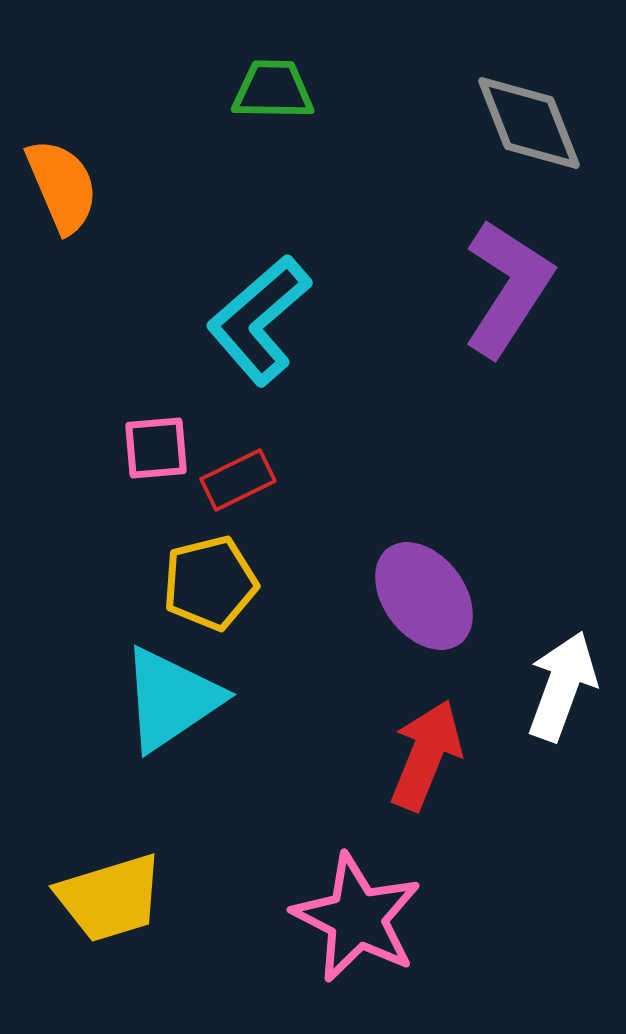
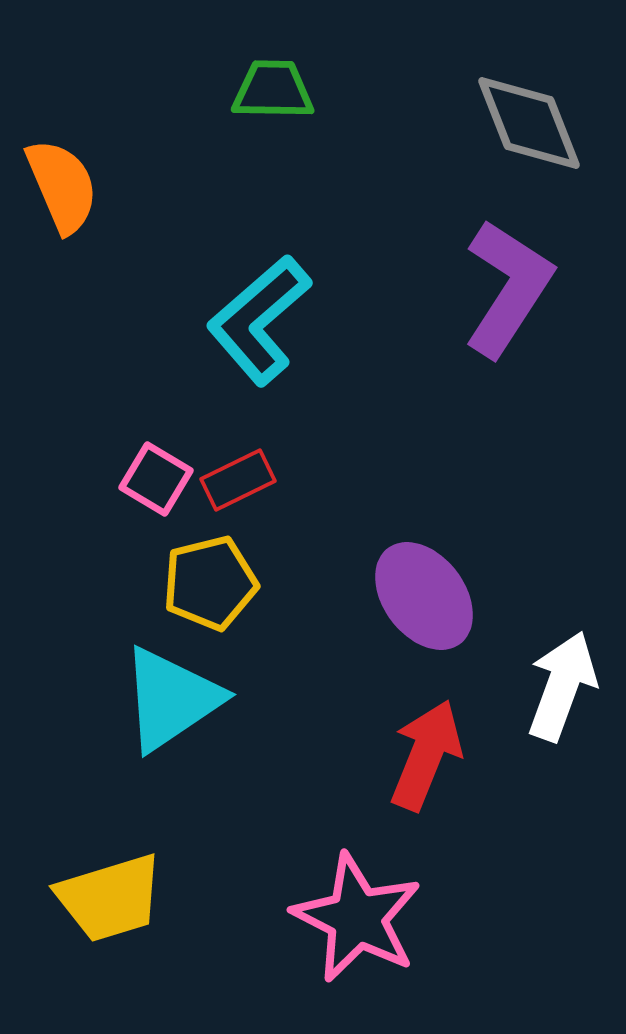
pink square: moved 31 px down; rotated 36 degrees clockwise
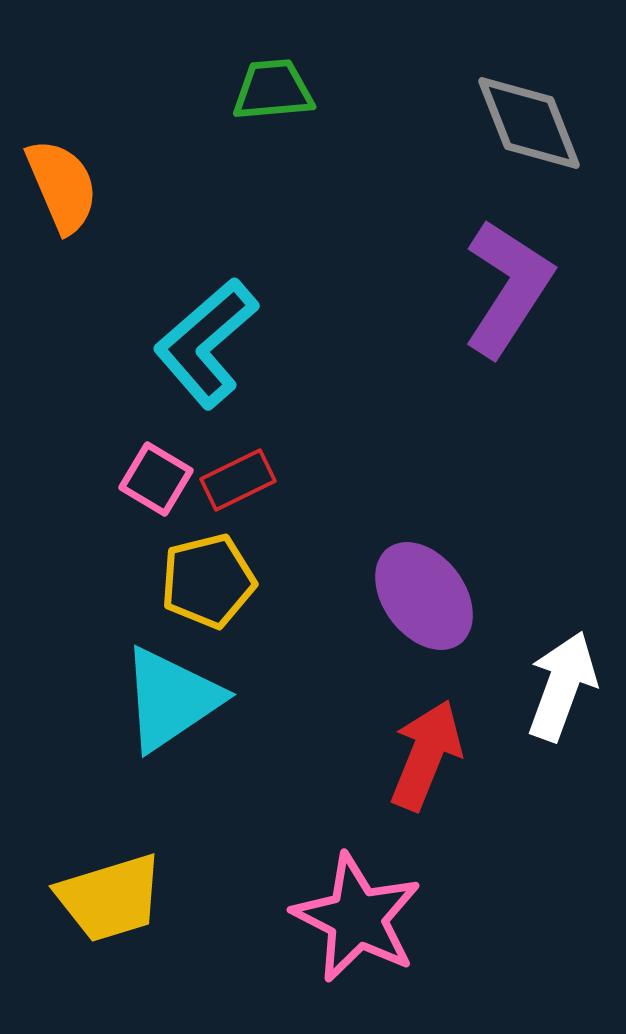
green trapezoid: rotated 6 degrees counterclockwise
cyan L-shape: moved 53 px left, 23 px down
yellow pentagon: moved 2 px left, 2 px up
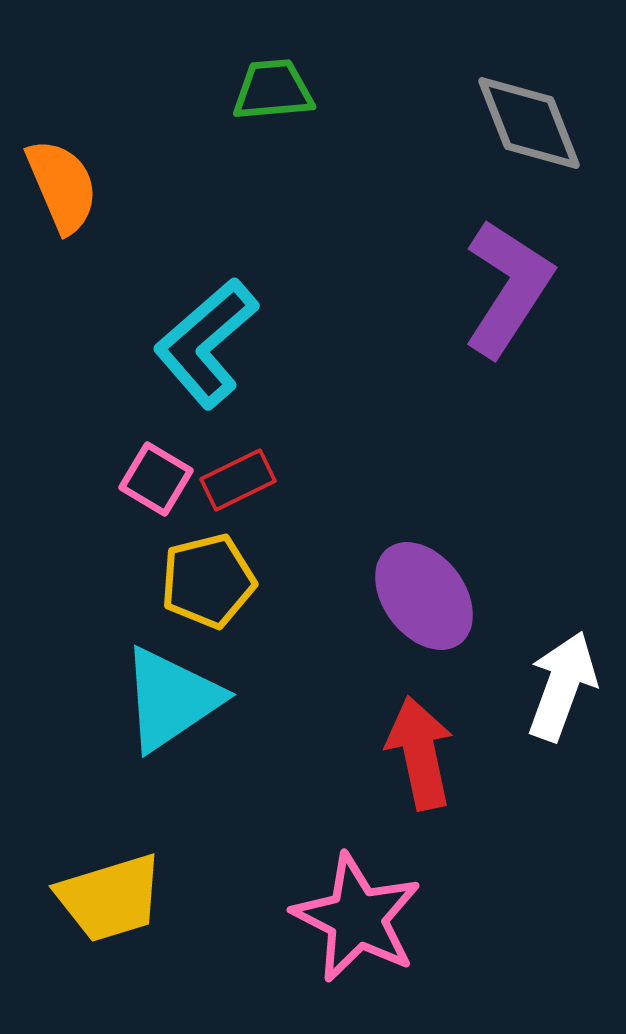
red arrow: moved 6 px left, 2 px up; rotated 34 degrees counterclockwise
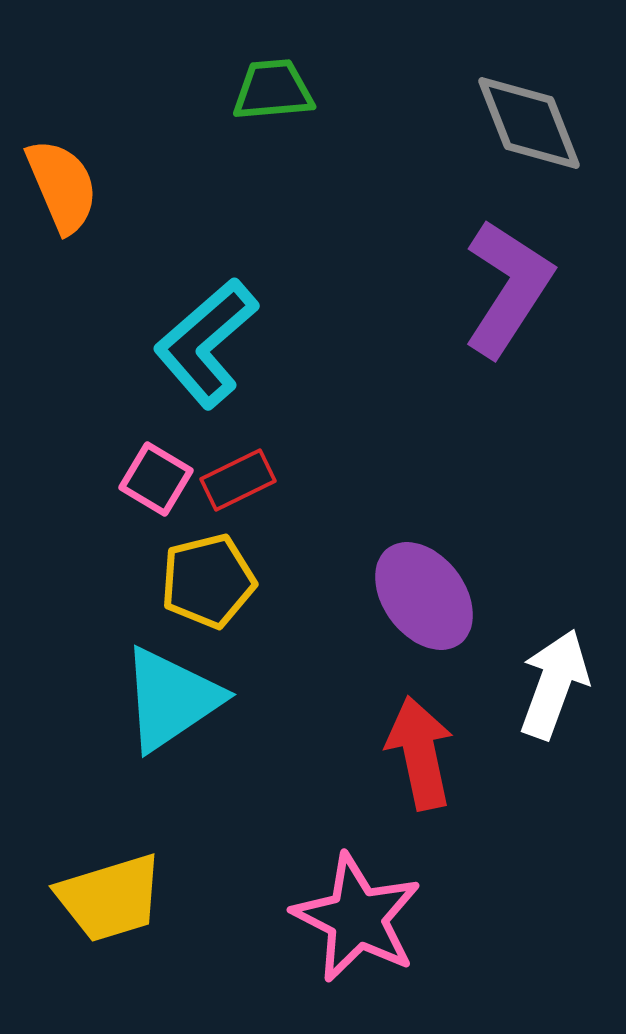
white arrow: moved 8 px left, 2 px up
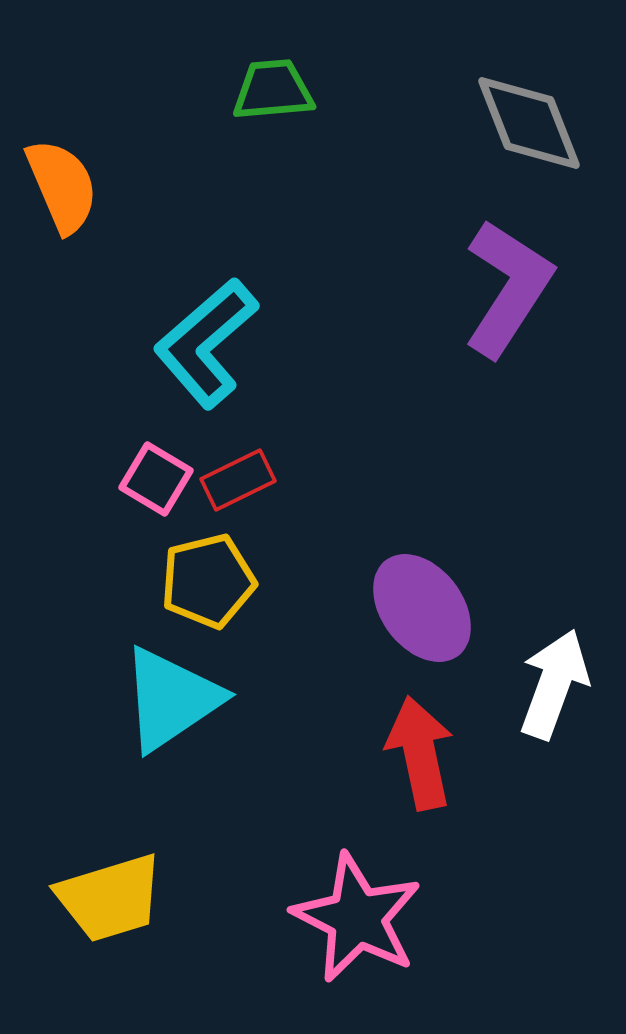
purple ellipse: moved 2 px left, 12 px down
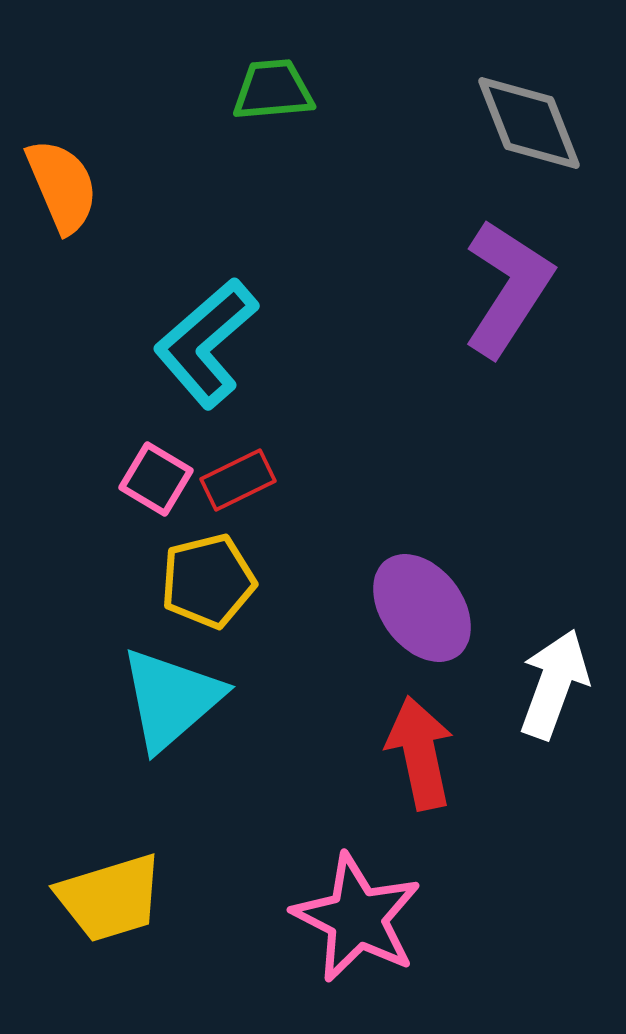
cyan triangle: rotated 7 degrees counterclockwise
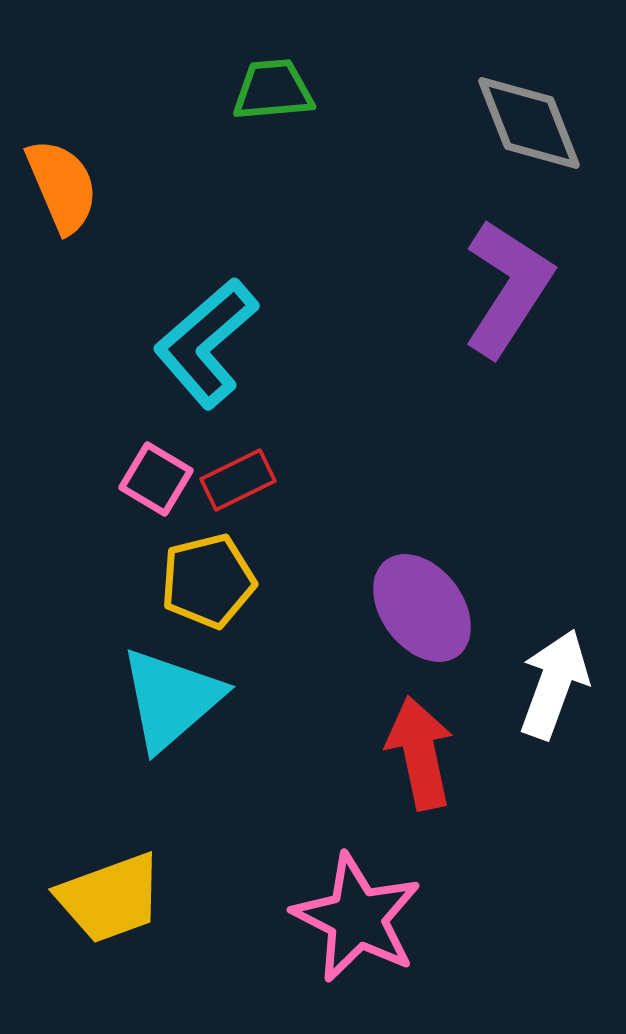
yellow trapezoid: rotated 3 degrees counterclockwise
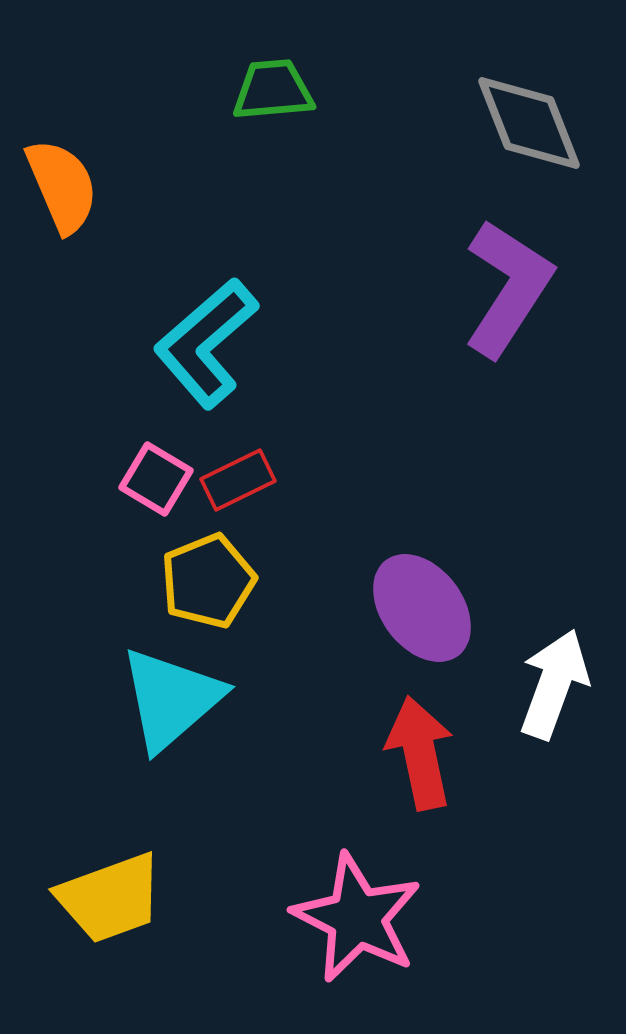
yellow pentagon: rotated 8 degrees counterclockwise
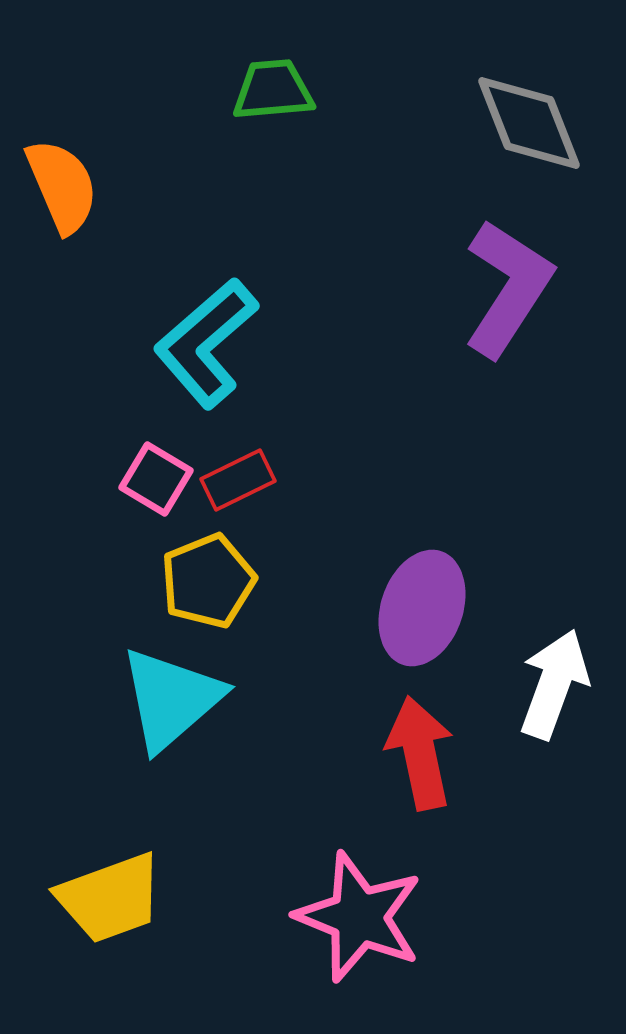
purple ellipse: rotated 56 degrees clockwise
pink star: moved 2 px right, 1 px up; rotated 5 degrees counterclockwise
